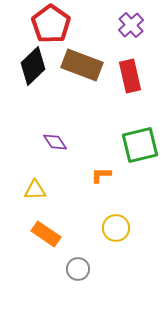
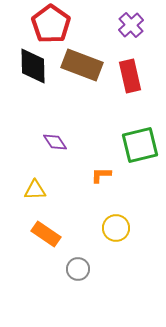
black diamond: rotated 48 degrees counterclockwise
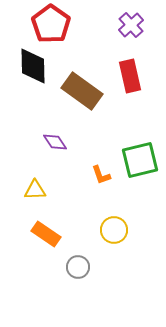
brown rectangle: moved 26 px down; rotated 15 degrees clockwise
green square: moved 15 px down
orange L-shape: rotated 110 degrees counterclockwise
yellow circle: moved 2 px left, 2 px down
gray circle: moved 2 px up
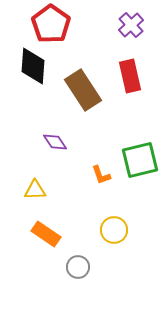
black diamond: rotated 6 degrees clockwise
brown rectangle: moved 1 px right, 1 px up; rotated 21 degrees clockwise
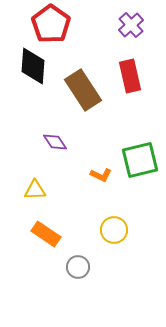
orange L-shape: rotated 45 degrees counterclockwise
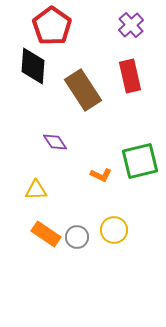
red pentagon: moved 1 px right, 2 px down
green square: moved 1 px down
yellow triangle: moved 1 px right
gray circle: moved 1 px left, 30 px up
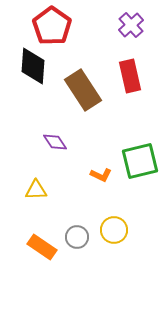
orange rectangle: moved 4 px left, 13 px down
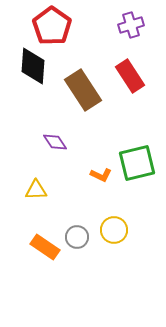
purple cross: rotated 25 degrees clockwise
red rectangle: rotated 20 degrees counterclockwise
green square: moved 3 px left, 2 px down
orange rectangle: moved 3 px right
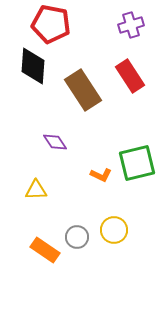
red pentagon: moved 1 px left, 2 px up; rotated 24 degrees counterclockwise
orange rectangle: moved 3 px down
